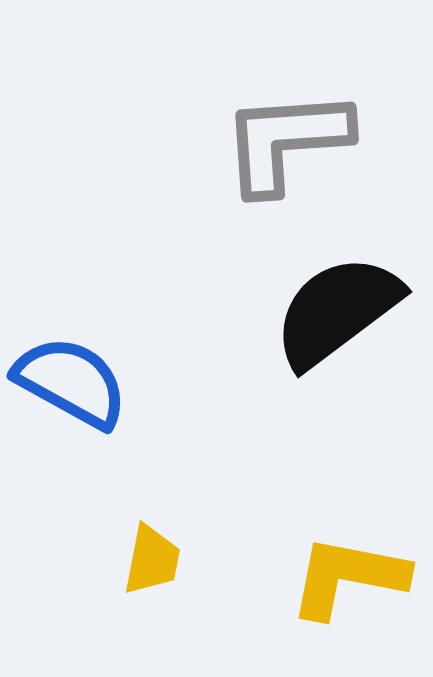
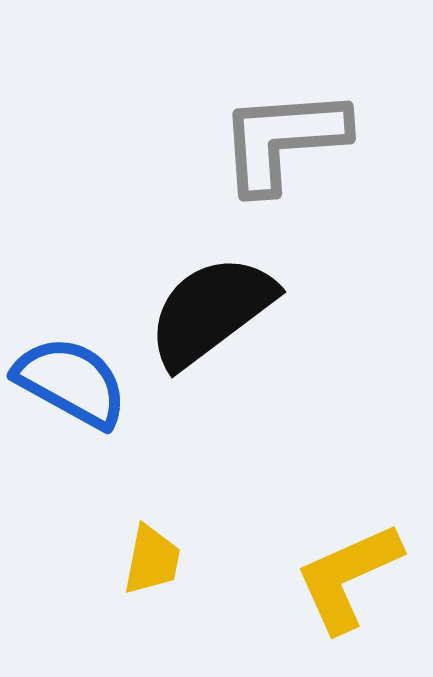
gray L-shape: moved 3 px left, 1 px up
black semicircle: moved 126 px left
yellow L-shape: rotated 35 degrees counterclockwise
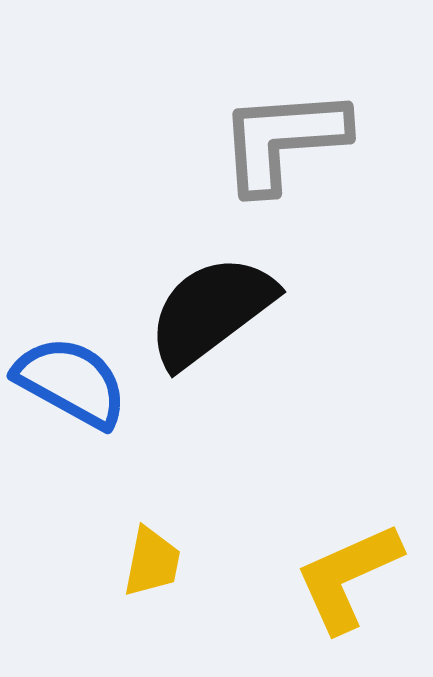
yellow trapezoid: moved 2 px down
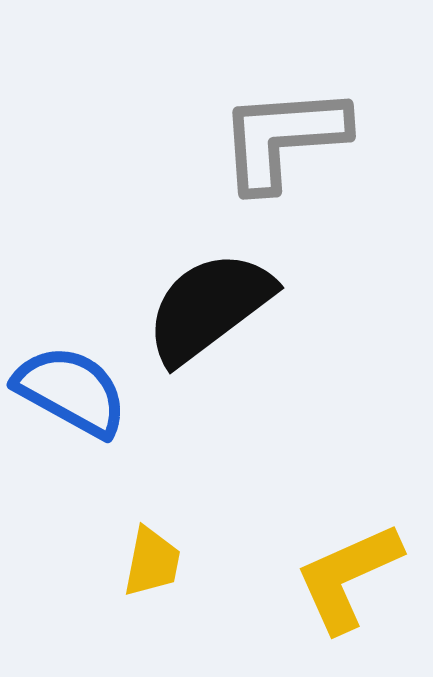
gray L-shape: moved 2 px up
black semicircle: moved 2 px left, 4 px up
blue semicircle: moved 9 px down
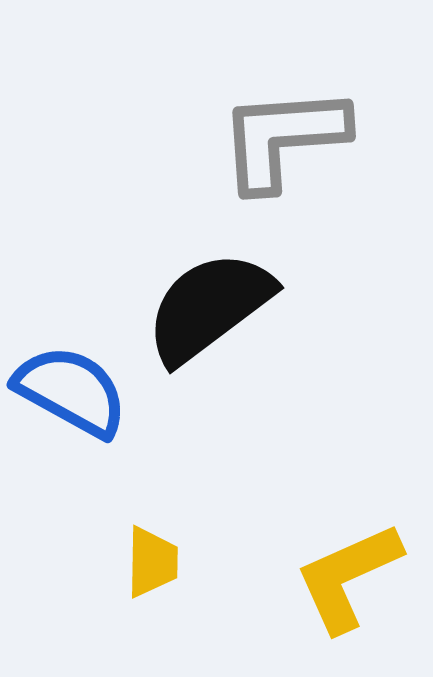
yellow trapezoid: rotated 10 degrees counterclockwise
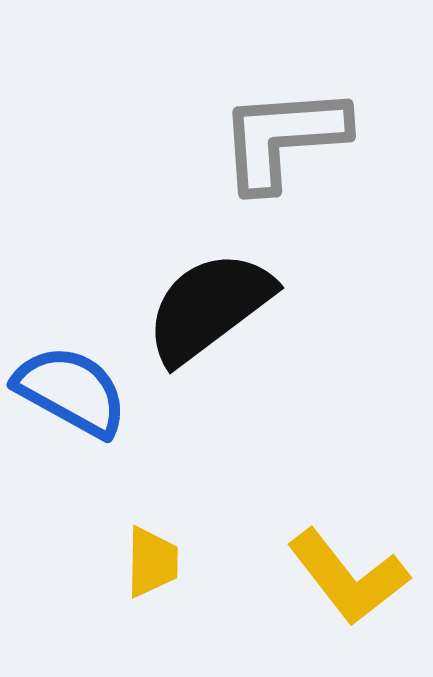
yellow L-shape: rotated 104 degrees counterclockwise
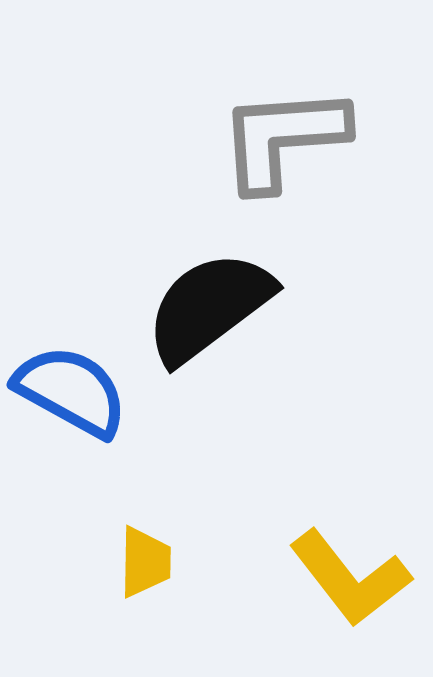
yellow trapezoid: moved 7 px left
yellow L-shape: moved 2 px right, 1 px down
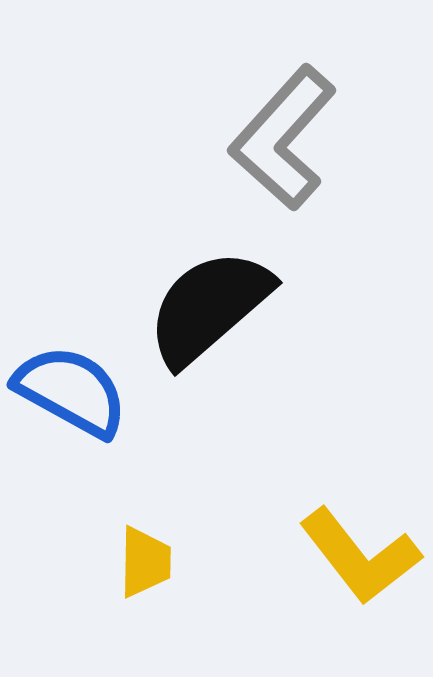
gray L-shape: rotated 44 degrees counterclockwise
black semicircle: rotated 4 degrees counterclockwise
yellow L-shape: moved 10 px right, 22 px up
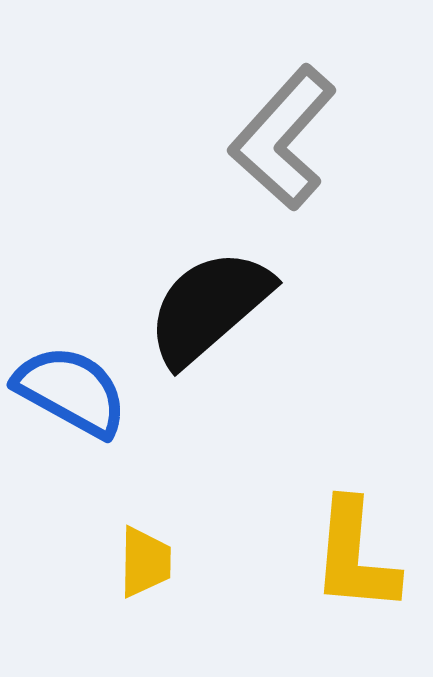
yellow L-shape: moved 5 px left; rotated 43 degrees clockwise
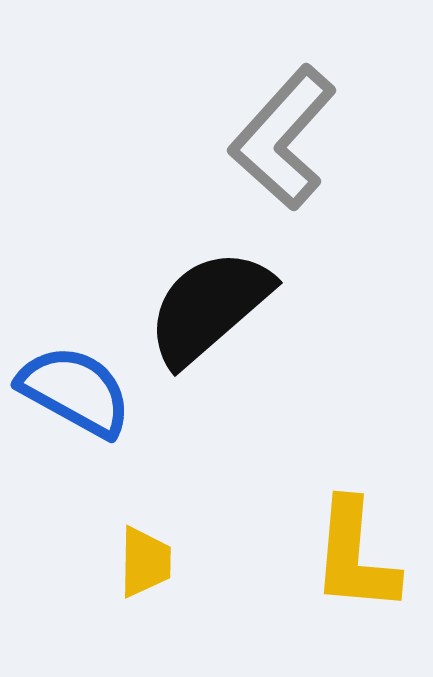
blue semicircle: moved 4 px right
